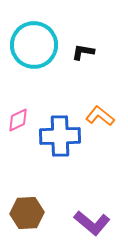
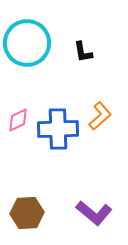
cyan circle: moved 7 px left, 2 px up
black L-shape: rotated 110 degrees counterclockwise
orange L-shape: rotated 100 degrees clockwise
blue cross: moved 2 px left, 7 px up
purple L-shape: moved 2 px right, 10 px up
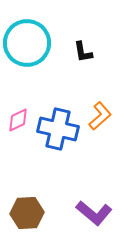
blue cross: rotated 15 degrees clockwise
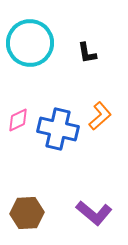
cyan circle: moved 3 px right
black L-shape: moved 4 px right, 1 px down
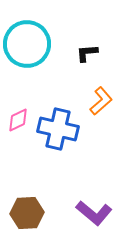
cyan circle: moved 3 px left, 1 px down
black L-shape: rotated 95 degrees clockwise
orange L-shape: moved 1 px right, 15 px up
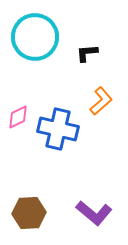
cyan circle: moved 8 px right, 7 px up
pink diamond: moved 3 px up
brown hexagon: moved 2 px right
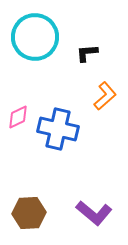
orange L-shape: moved 4 px right, 5 px up
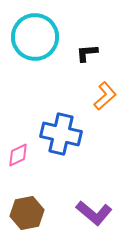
pink diamond: moved 38 px down
blue cross: moved 3 px right, 5 px down
brown hexagon: moved 2 px left; rotated 8 degrees counterclockwise
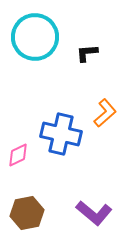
orange L-shape: moved 17 px down
